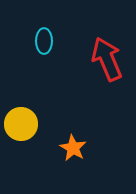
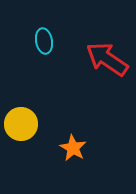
cyan ellipse: rotated 10 degrees counterclockwise
red arrow: rotated 33 degrees counterclockwise
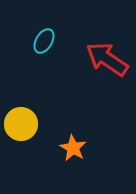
cyan ellipse: rotated 40 degrees clockwise
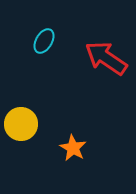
red arrow: moved 1 px left, 1 px up
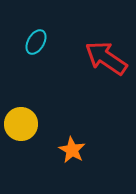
cyan ellipse: moved 8 px left, 1 px down
orange star: moved 1 px left, 2 px down
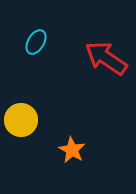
yellow circle: moved 4 px up
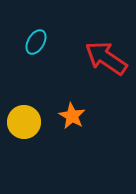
yellow circle: moved 3 px right, 2 px down
orange star: moved 34 px up
